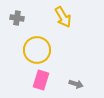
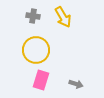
gray cross: moved 16 px right, 2 px up
yellow circle: moved 1 px left
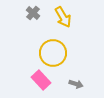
gray cross: moved 3 px up; rotated 32 degrees clockwise
yellow circle: moved 17 px right, 3 px down
pink rectangle: rotated 60 degrees counterclockwise
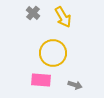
pink rectangle: rotated 42 degrees counterclockwise
gray arrow: moved 1 px left, 1 px down
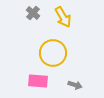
pink rectangle: moved 3 px left, 1 px down
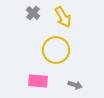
yellow circle: moved 3 px right, 3 px up
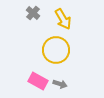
yellow arrow: moved 2 px down
pink rectangle: rotated 24 degrees clockwise
gray arrow: moved 15 px left, 1 px up
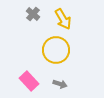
gray cross: moved 1 px down
pink rectangle: moved 9 px left; rotated 18 degrees clockwise
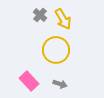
gray cross: moved 7 px right, 1 px down
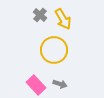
yellow circle: moved 2 px left
pink rectangle: moved 7 px right, 4 px down
